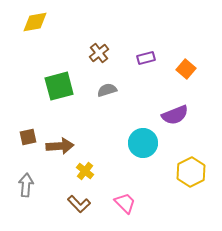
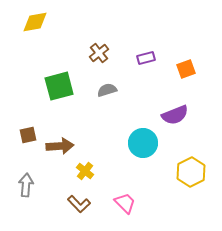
orange square: rotated 30 degrees clockwise
brown square: moved 2 px up
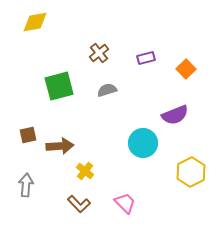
orange square: rotated 24 degrees counterclockwise
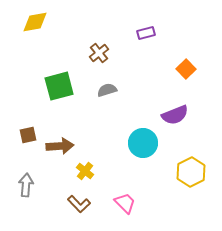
purple rectangle: moved 25 px up
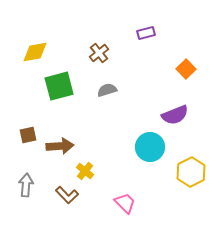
yellow diamond: moved 30 px down
cyan circle: moved 7 px right, 4 px down
brown L-shape: moved 12 px left, 9 px up
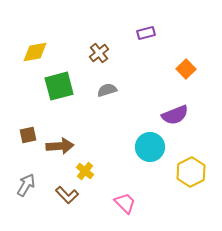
gray arrow: rotated 25 degrees clockwise
